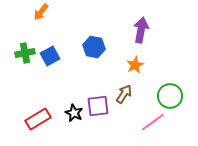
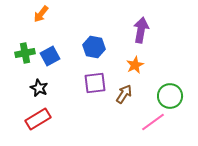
orange arrow: moved 2 px down
purple square: moved 3 px left, 23 px up
black star: moved 35 px left, 25 px up
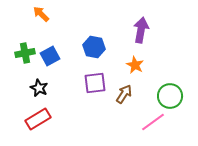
orange arrow: rotated 96 degrees clockwise
orange star: rotated 18 degrees counterclockwise
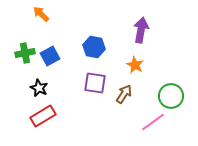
purple square: rotated 15 degrees clockwise
green circle: moved 1 px right
red rectangle: moved 5 px right, 3 px up
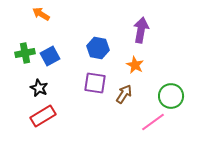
orange arrow: rotated 12 degrees counterclockwise
blue hexagon: moved 4 px right, 1 px down
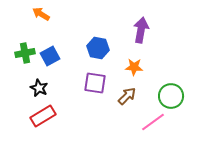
orange star: moved 1 px left, 2 px down; rotated 24 degrees counterclockwise
brown arrow: moved 3 px right, 2 px down; rotated 12 degrees clockwise
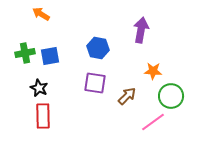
blue square: rotated 18 degrees clockwise
orange star: moved 19 px right, 4 px down
red rectangle: rotated 60 degrees counterclockwise
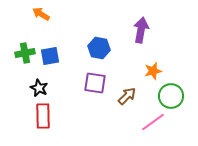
blue hexagon: moved 1 px right
orange star: rotated 18 degrees counterclockwise
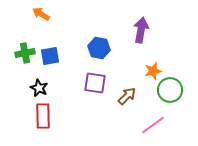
green circle: moved 1 px left, 6 px up
pink line: moved 3 px down
